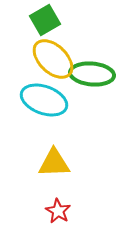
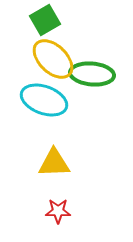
red star: rotated 30 degrees counterclockwise
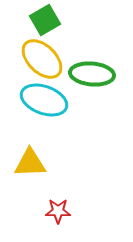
yellow ellipse: moved 11 px left
yellow triangle: moved 24 px left
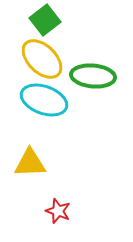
green square: rotated 8 degrees counterclockwise
green ellipse: moved 1 px right, 2 px down
red star: rotated 20 degrees clockwise
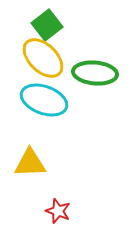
green square: moved 2 px right, 5 px down
yellow ellipse: moved 1 px right, 1 px up
green ellipse: moved 2 px right, 3 px up
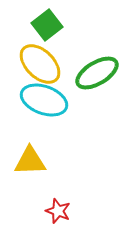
yellow ellipse: moved 3 px left, 6 px down
green ellipse: moved 2 px right; rotated 36 degrees counterclockwise
yellow triangle: moved 2 px up
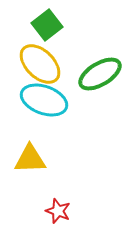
green ellipse: moved 3 px right, 1 px down
yellow triangle: moved 2 px up
